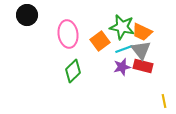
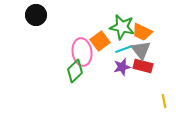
black circle: moved 9 px right
pink ellipse: moved 14 px right, 18 px down
green diamond: moved 2 px right
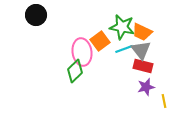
purple star: moved 24 px right, 20 px down
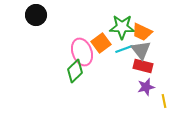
green star: rotated 10 degrees counterclockwise
orange square: moved 1 px right, 2 px down
pink ellipse: rotated 12 degrees counterclockwise
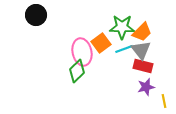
orange trapezoid: rotated 70 degrees counterclockwise
pink ellipse: rotated 8 degrees clockwise
green diamond: moved 2 px right
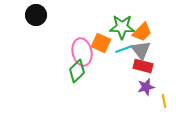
orange square: rotated 30 degrees counterclockwise
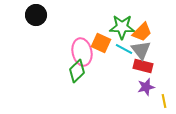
cyan line: rotated 48 degrees clockwise
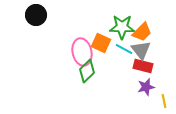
green diamond: moved 10 px right
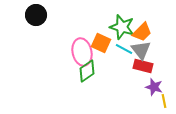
green star: rotated 15 degrees clockwise
green diamond: rotated 10 degrees clockwise
purple star: moved 8 px right; rotated 30 degrees clockwise
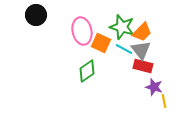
pink ellipse: moved 21 px up
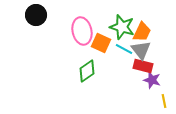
orange trapezoid: rotated 20 degrees counterclockwise
purple star: moved 2 px left, 7 px up
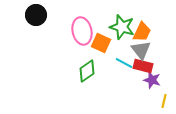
cyan line: moved 14 px down
yellow line: rotated 24 degrees clockwise
